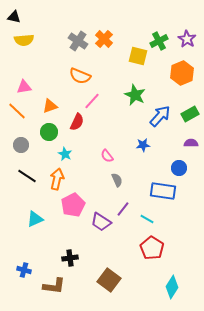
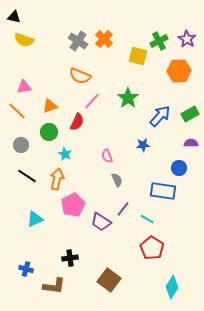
yellow semicircle: rotated 24 degrees clockwise
orange hexagon: moved 3 px left, 2 px up; rotated 20 degrees clockwise
green star: moved 7 px left, 3 px down; rotated 10 degrees clockwise
pink semicircle: rotated 16 degrees clockwise
blue cross: moved 2 px right, 1 px up
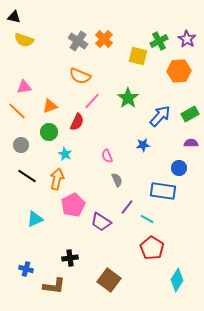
purple line: moved 4 px right, 2 px up
cyan diamond: moved 5 px right, 7 px up
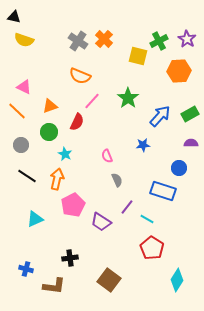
pink triangle: rotated 35 degrees clockwise
blue rectangle: rotated 10 degrees clockwise
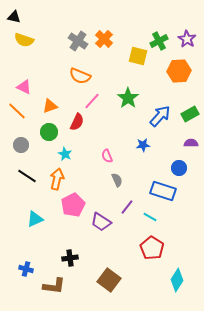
cyan line: moved 3 px right, 2 px up
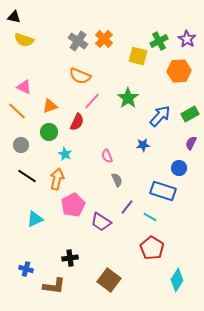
purple semicircle: rotated 64 degrees counterclockwise
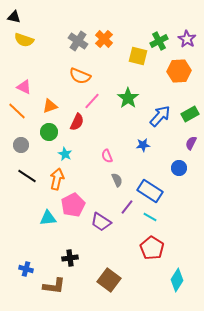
blue rectangle: moved 13 px left; rotated 15 degrees clockwise
cyan triangle: moved 13 px right, 1 px up; rotated 18 degrees clockwise
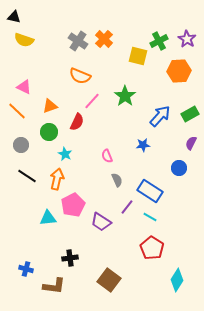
green star: moved 3 px left, 2 px up
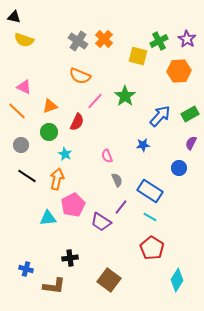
pink line: moved 3 px right
purple line: moved 6 px left
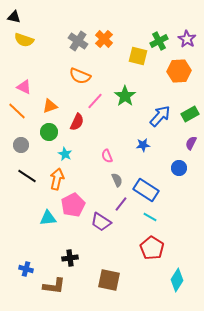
blue rectangle: moved 4 px left, 1 px up
purple line: moved 3 px up
brown square: rotated 25 degrees counterclockwise
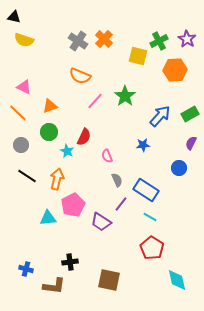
orange hexagon: moved 4 px left, 1 px up
orange line: moved 1 px right, 2 px down
red semicircle: moved 7 px right, 15 px down
cyan star: moved 2 px right, 3 px up
black cross: moved 4 px down
cyan diamond: rotated 45 degrees counterclockwise
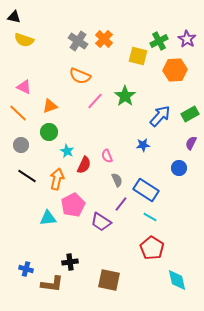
red semicircle: moved 28 px down
brown L-shape: moved 2 px left, 2 px up
